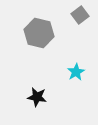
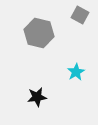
gray square: rotated 24 degrees counterclockwise
black star: rotated 18 degrees counterclockwise
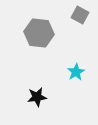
gray hexagon: rotated 8 degrees counterclockwise
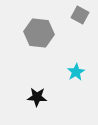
black star: rotated 12 degrees clockwise
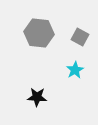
gray square: moved 22 px down
cyan star: moved 1 px left, 2 px up
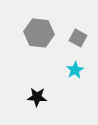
gray square: moved 2 px left, 1 px down
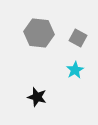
black star: rotated 12 degrees clockwise
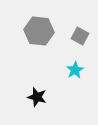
gray hexagon: moved 2 px up
gray square: moved 2 px right, 2 px up
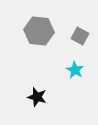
cyan star: rotated 12 degrees counterclockwise
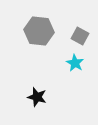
cyan star: moved 7 px up
